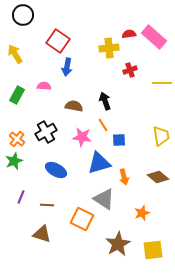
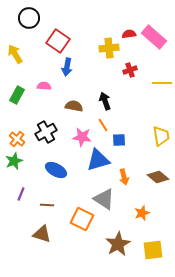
black circle: moved 6 px right, 3 px down
blue triangle: moved 1 px left, 3 px up
purple line: moved 3 px up
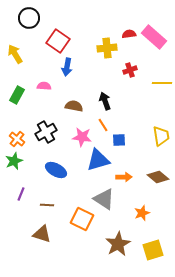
yellow cross: moved 2 px left
orange arrow: rotated 77 degrees counterclockwise
yellow square: rotated 10 degrees counterclockwise
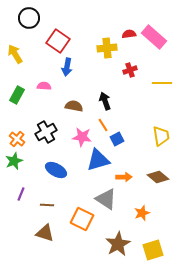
blue square: moved 2 px left, 1 px up; rotated 24 degrees counterclockwise
gray triangle: moved 2 px right
brown triangle: moved 3 px right, 1 px up
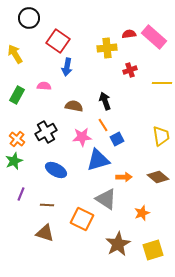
pink star: rotated 12 degrees counterclockwise
